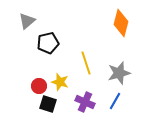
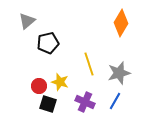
orange diamond: rotated 16 degrees clockwise
yellow line: moved 3 px right, 1 px down
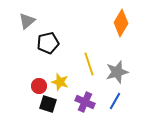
gray star: moved 2 px left, 1 px up
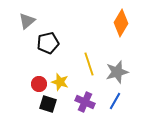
red circle: moved 2 px up
